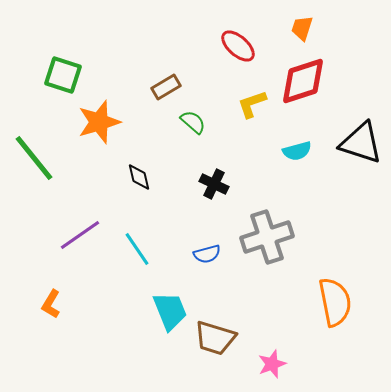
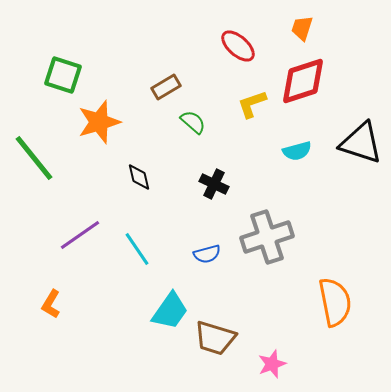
cyan trapezoid: rotated 57 degrees clockwise
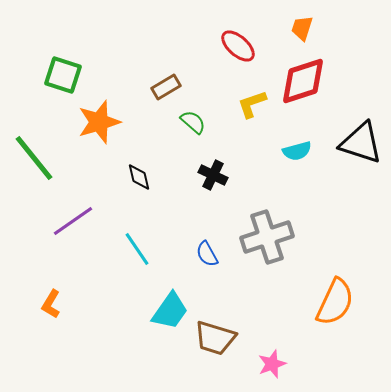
black cross: moved 1 px left, 9 px up
purple line: moved 7 px left, 14 px up
blue semicircle: rotated 76 degrees clockwise
orange semicircle: rotated 36 degrees clockwise
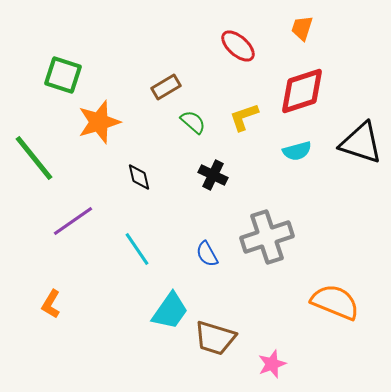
red diamond: moved 1 px left, 10 px down
yellow L-shape: moved 8 px left, 13 px down
orange semicircle: rotated 93 degrees counterclockwise
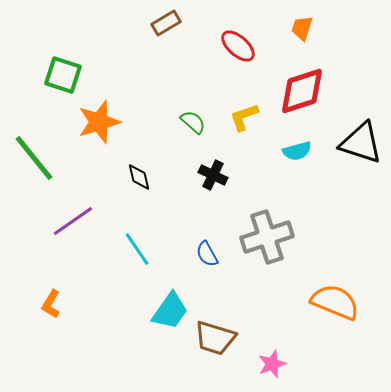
brown rectangle: moved 64 px up
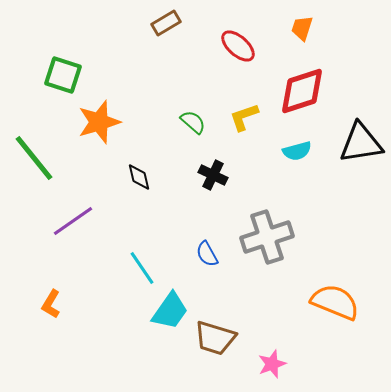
black triangle: rotated 27 degrees counterclockwise
cyan line: moved 5 px right, 19 px down
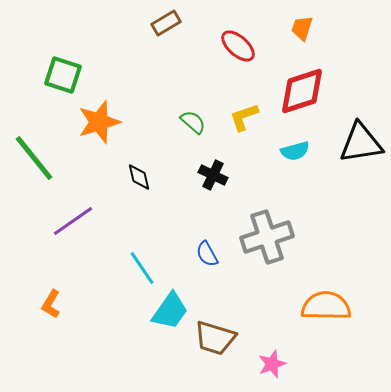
cyan semicircle: moved 2 px left
orange semicircle: moved 9 px left, 4 px down; rotated 21 degrees counterclockwise
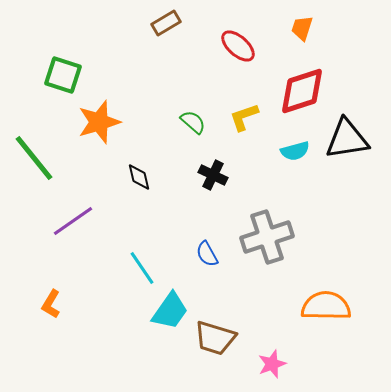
black triangle: moved 14 px left, 4 px up
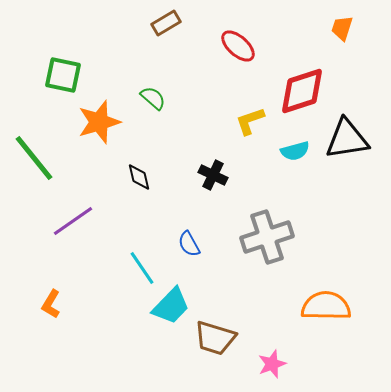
orange trapezoid: moved 40 px right
green square: rotated 6 degrees counterclockwise
yellow L-shape: moved 6 px right, 4 px down
green semicircle: moved 40 px left, 24 px up
blue semicircle: moved 18 px left, 10 px up
cyan trapezoid: moved 1 px right, 5 px up; rotated 9 degrees clockwise
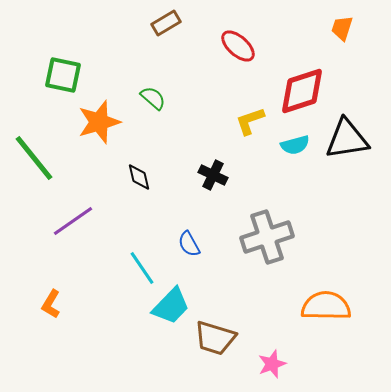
cyan semicircle: moved 6 px up
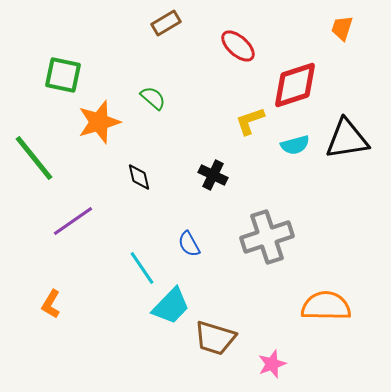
red diamond: moved 7 px left, 6 px up
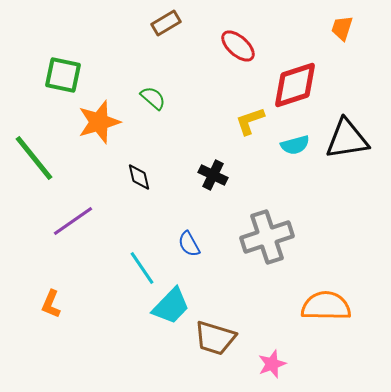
orange L-shape: rotated 8 degrees counterclockwise
